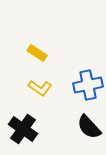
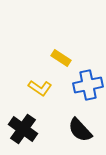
yellow rectangle: moved 24 px right, 5 px down
black semicircle: moved 9 px left, 3 px down
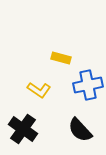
yellow rectangle: rotated 18 degrees counterclockwise
yellow L-shape: moved 1 px left, 2 px down
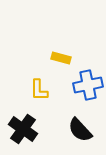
yellow L-shape: rotated 55 degrees clockwise
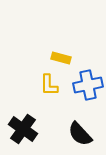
yellow L-shape: moved 10 px right, 5 px up
black semicircle: moved 4 px down
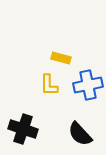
black cross: rotated 16 degrees counterclockwise
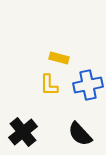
yellow rectangle: moved 2 px left
black cross: moved 3 px down; rotated 32 degrees clockwise
